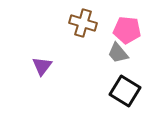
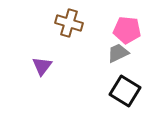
brown cross: moved 14 px left
gray trapezoid: rotated 105 degrees clockwise
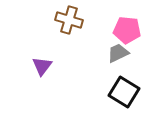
brown cross: moved 3 px up
black square: moved 1 px left, 1 px down
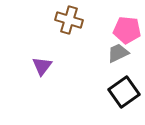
black square: rotated 24 degrees clockwise
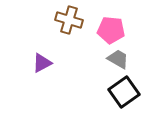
pink pentagon: moved 16 px left
gray trapezoid: moved 6 px down; rotated 55 degrees clockwise
purple triangle: moved 3 px up; rotated 25 degrees clockwise
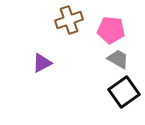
brown cross: rotated 36 degrees counterclockwise
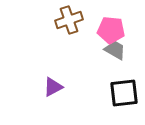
gray trapezoid: moved 3 px left, 9 px up
purple triangle: moved 11 px right, 24 px down
black square: moved 1 px down; rotated 28 degrees clockwise
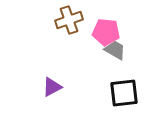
pink pentagon: moved 5 px left, 2 px down
purple triangle: moved 1 px left
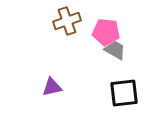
brown cross: moved 2 px left, 1 px down
purple triangle: rotated 15 degrees clockwise
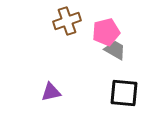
pink pentagon: rotated 20 degrees counterclockwise
purple triangle: moved 1 px left, 5 px down
black square: rotated 12 degrees clockwise
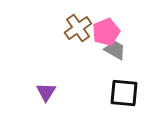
brown cross: moved 11 px right, 7 px down; rotated 16 degrees counterclockwise
pink pentagon: rotated 8 degrees counterclockwise
purple triangle: moved 5 px left; rotated 45 degrees counterclockwise
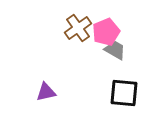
purple triangle: rotated 45 degrees clockwise
